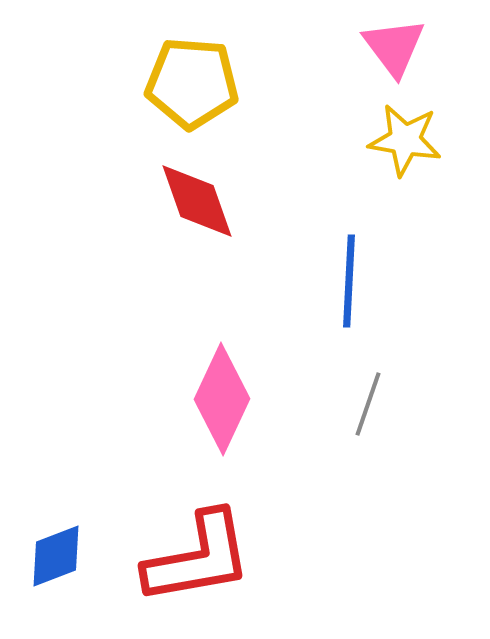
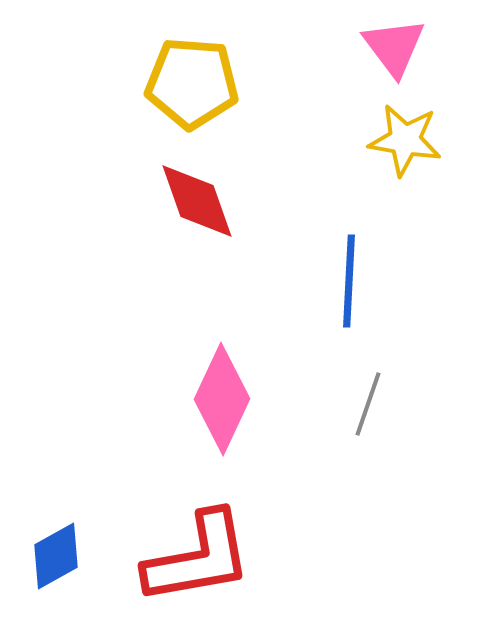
blue diamond: rotated 8 degrees counterclockwise
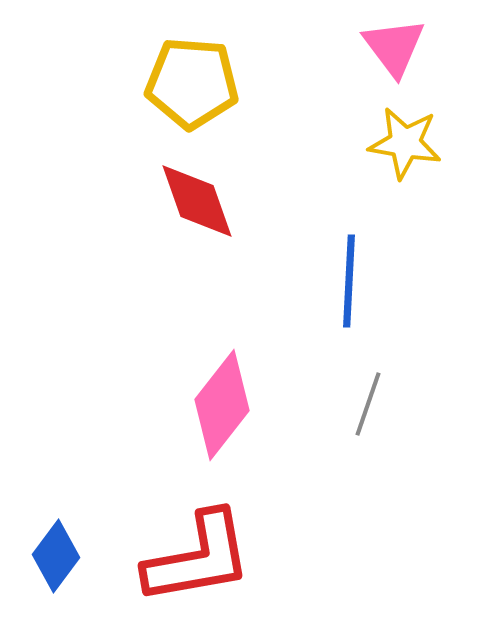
yellow star: moved 3 px down
pink diamond: moved 6 px down; rotated 13 degrees clockwise
blue diamond: rotated 24 degrees counterclockwise
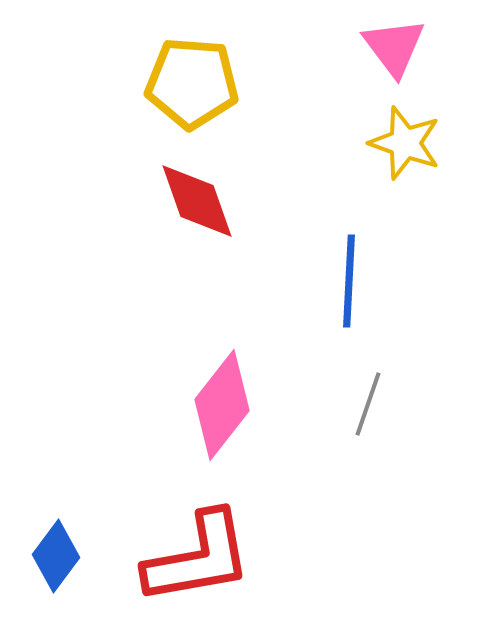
yellow star: rotated 10 degrees clockwise
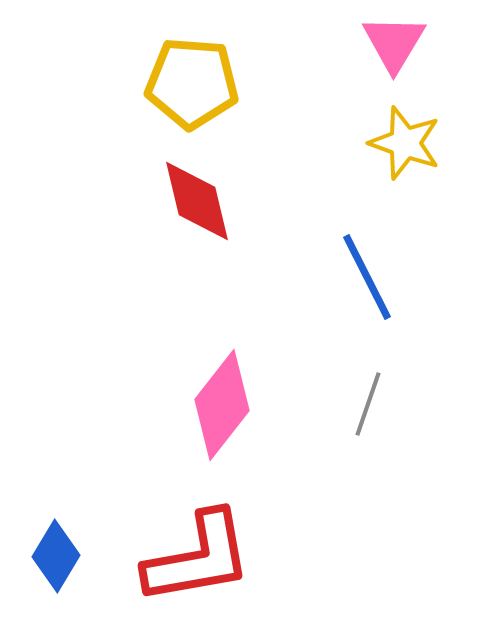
pink triangle: moved 4 px up; rotated 8 degrees clockwise
red diamond: rotated 6 degrees clockwise
blue line: moved 18 px right, 4 px up; rotated 30 degrees counterclockwise
blue diamond: rotated 6 degrees counterclockwise
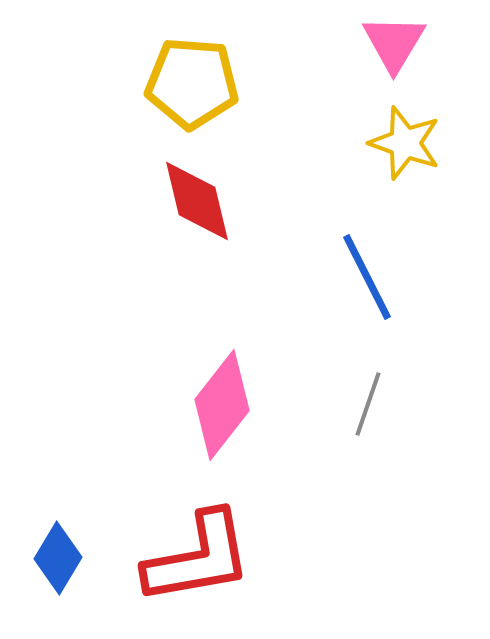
blue diamond: moved 2 px right, 2 px down
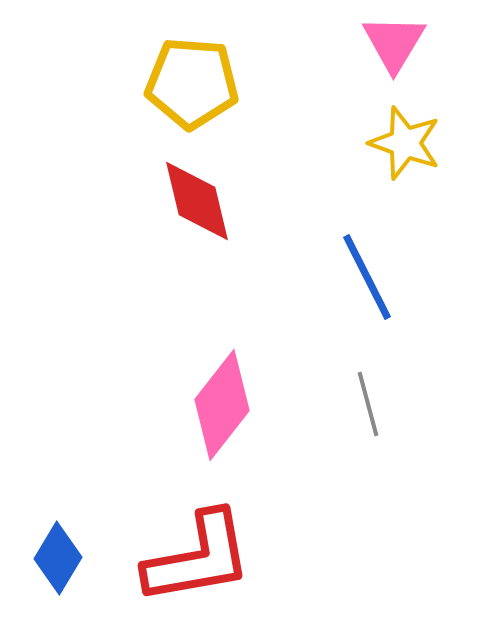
gray line: rotated 34 degrees counterclockwise
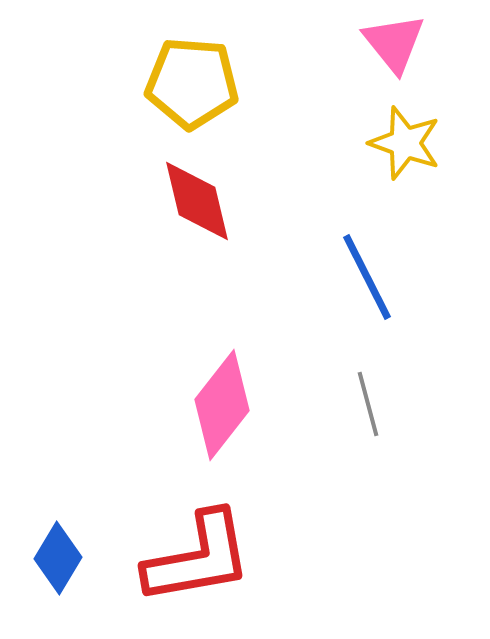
pink triangle: rotated 10 degrees counterclockwise
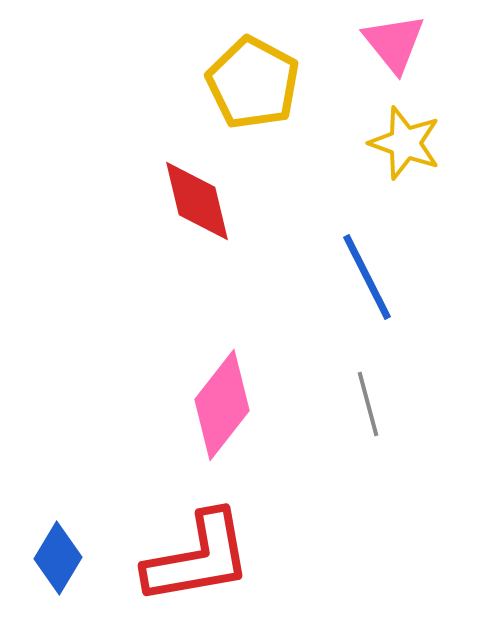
yellow pentagon: moved 61 px right; rotated 24 degrees clockwise
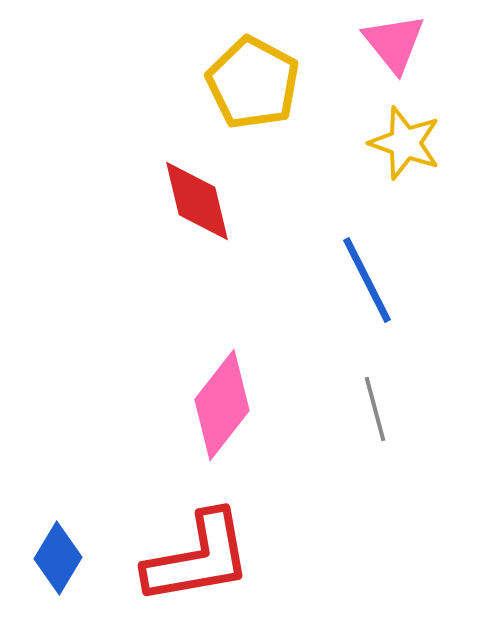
blue line: moved 3 px down
gray line: moved 7 px right, 5 px down
